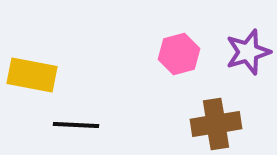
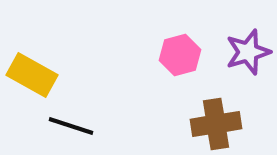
pink hexagon: moved 1 px right, 1 px down
yellow rectangle: rotated 18 degrees clockwise
black line: moved 5 px left, 1 px down; rotated 15 degrees clockwise
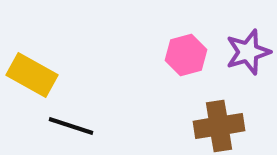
pink hexagon: moved 6 px right
brown cross: moved 3 px right, 2 px down
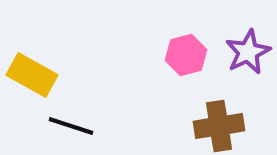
purple star: rotated 9 degrees counterclockwise
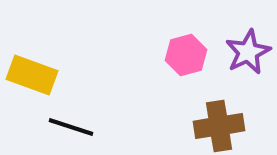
yellow rectangle: rotated 9 degrees counterclockwise
black line: moved 1 px down
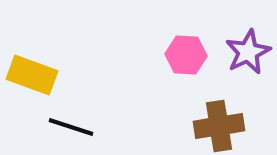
pink hexagon: rotated 18 degrees clockwise
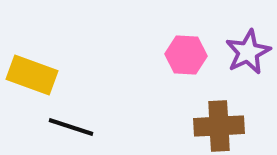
brown cross: rotated 6 degrees clockwise
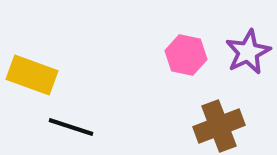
pink hexagon: rotated 9 degrees clockwise
brown cross: rotated 18 degrees counterclockwise
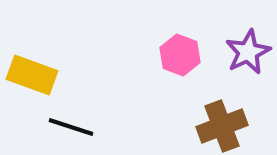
pink hexagon: moved 6 px left; rotated 9 degrees clockwise
brown cross: moved 3 px right
